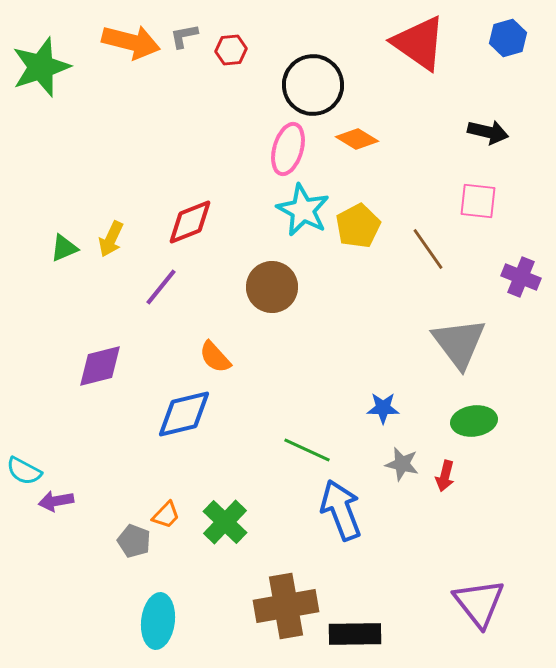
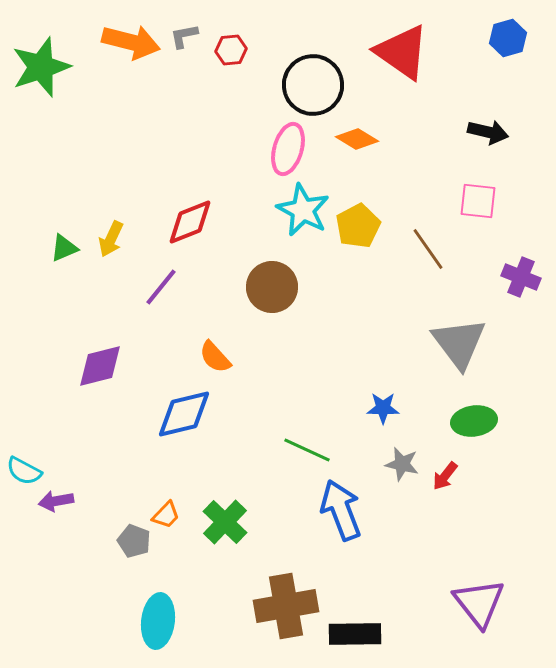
red triangle: moved 17 px left, 9 px down
red arrow: rotated 24 degrees clockwise
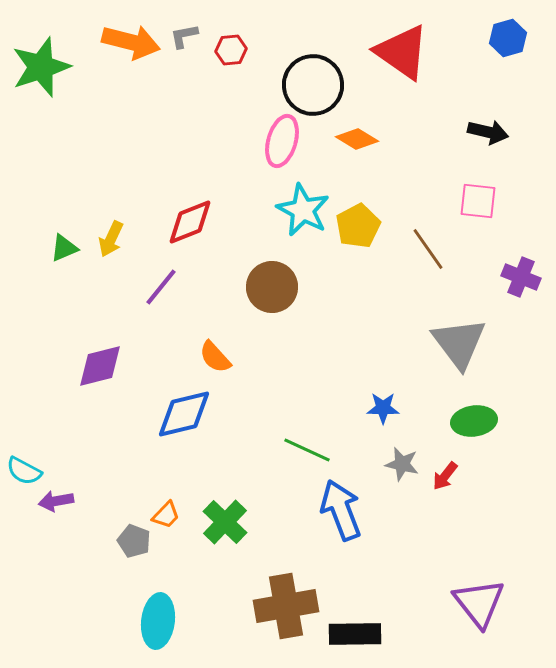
pink ellipse: moved 6 px left, 8 px up
